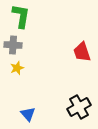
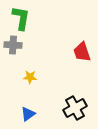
green L-shape: moved 2 px down
yellow star: moved 13 px right, 9 px down; rotated 24 degrees clockwise
black cross: moved 4 px left, 1 px down
blue triangle: rotated 35 degrees clockwise
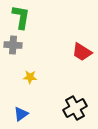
green L-shape: moved 1 px up
red trapezoid: rotated 40 degrees counterclockwise
blue triangle: moved 7 px left
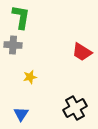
yellow star: rotated 16 degrees counterclockwise
blue triangle: rotated 21 degrees counterclockwise
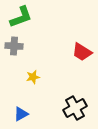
green L-shape: rotated 60 degrees clockwise
gray cross: moved 1 px right, 1 px down
yellow star: moved 3 px right
blue triangle: rotated 28 degrees clockwise
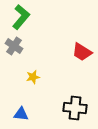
green L-shape: rotated 30 degrees counterclockwise
gray cross: rotated 30 degrees clockwise
black cross: rotated 35 degrees clockwise
blue triangle: rotated 35 degrees clockwise
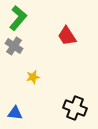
green L-shape: moved 3 px left, 1 px down
red trapezoid: moved 15 px left, 16 px up; rotated 25 degrees clockwise
black cross: rotated 15 degrees clockwise
blue triangle: moved 6 px left, 1 px up
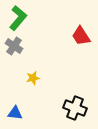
red trapezoid: moved 14 px right
yellow star: moved 1 px down
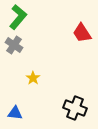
green L-shape: moved 1 px up
red trapezoid: moved 1 px right, 3 px up
gray cross: moved 1 px up
yellow star: rotated 24 degrees counterclockwise
